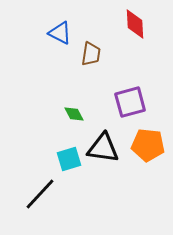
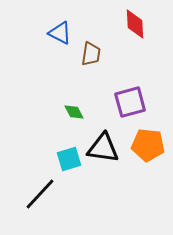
green diamond: moved 2 px up
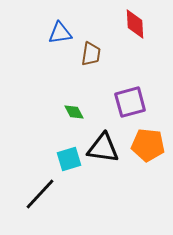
blue triangle: rotated 35 degrees counterclockwise
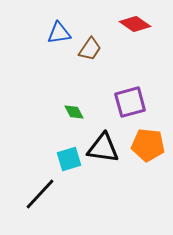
red diamond: rotated 52 degrees counterclockwise
blue triangle: moved 1 px left
brown trapezoid: moved 1 px left, 5 px up; rotated 25 degrees clockwise
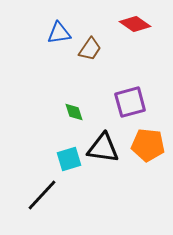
green diamond: rotated 10 degrees clockwise
black line: moved 2 px right, 1 px down
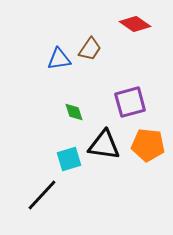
blue triangle: moved 26 px down
black triangle: moved 1 px right, 3 px up
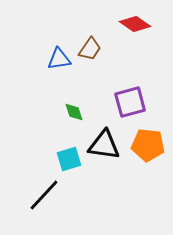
black line: moved 2 px right
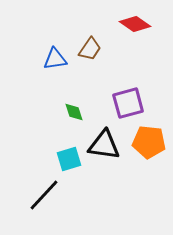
blue triangle: moved 4 px left
purple square: moved 2 px left, 1 px down
orange pentagon: moved 1 px right, 3 px up
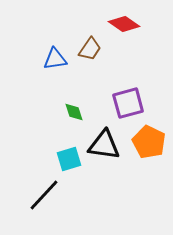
red diamond: moved 11 px left
orange pentagon: rotated 20 degrees clockwise
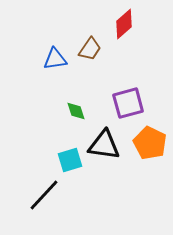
red diamond: rotated 76 degrees counterclockwise
green diamond: moved 2 px right, 1 px up
orange pentagon: moved 1 px right, 1 px down
cyan square: moved 1 px right, 1 px down
